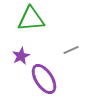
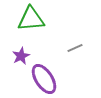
gray line: moved 4 px right, 2 px up
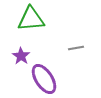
gray line: moved 1 px right; rotated 14 degrees clockwise
purple star: rotated 12 degrees counterclockwise
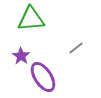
gray line: rotated 28 degrees counterclockwise
purple ellipse: moved 1 px left, 2 px up
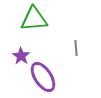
green triangle: moved 3 px right
gray line: rotated 56 degrees counterclockwise
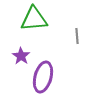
gray line: moved 1 px right, 12 px up
purple ellipse: rotated 48 degrees clockwise
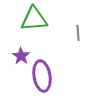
gray line: moved 1 px right, 3 px up
purple ellipse: moved 1 px left, 1 px up; rotated 24 degrees counterclockwise
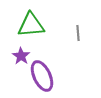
green triangle: moved 3 px left, 6 px down
purple ellipse: rotated 16 degrees counterclockwise
